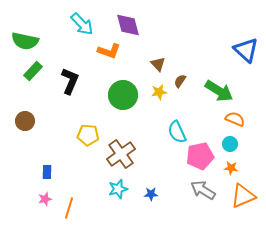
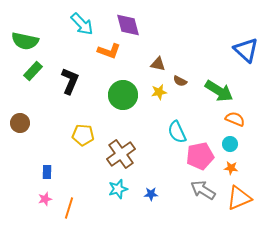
brown triangle: rotated 35 degrees counterclockwise
brown semicircle: rotated 96 degrees counterclockwise
brown circle: moved 5 px left, 2 px down
yellow pentagon: moved 5 px left
orange triangle: moved 4 px left, 2 px down
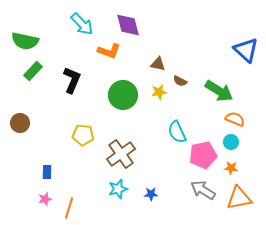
black L-shape: moved 2 px right, 1 px up
cyan circle: moved 1 px right, 2 px up
pink pentagon: moved 3 px right, 1 px up
orange triangle: rotated 12 degrees clockwise
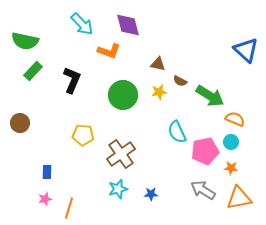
green arrow: moved 9 px left, 5 px down
pink pentagon: moved 2 px right, 4 px up
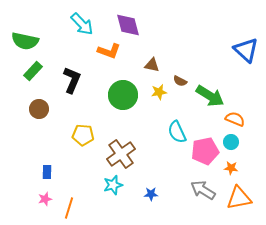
brown triangle: moved 6 px left, 1 px down
brown circle: moved 19 px right, 14 px up
cyan star: moved 5 px left, 4 px up
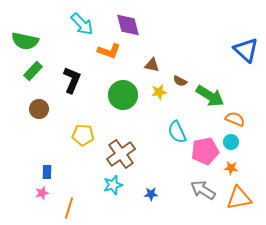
pink star: moved 3 px left, 6 px up
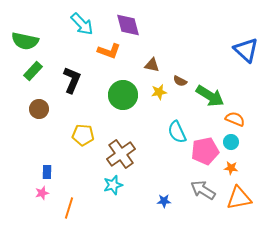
blue star: moved 13 px right, 7 px down
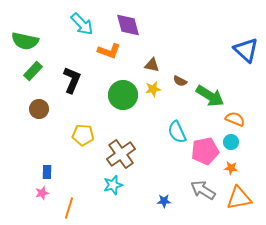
yellow star: moved 6 px left, 3 px up
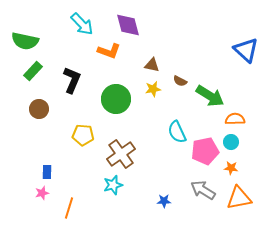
green circle: moved 7 px left, 4 px down
orange semicircle: rotated 24 degrees counterclockwise
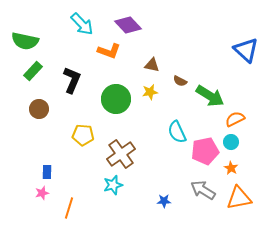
purple diamond: rotated 28 degrees counterclockwise
yellow star: moved 3 px left, 3 px down
orange semicircle: rotated 24 degrees counterclockwise
orange star: rotated 24 degrees clockwise
